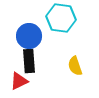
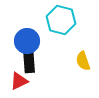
cyan hexagon: moved 2 px down; rotated 8 degrees clockwise
blue circle: moved 2 px left, 5 px down
yellow semicircle: moved 8 px right, 5 px up
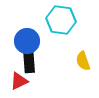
cyan hexagon: rotated 8 degrees counterclockwise
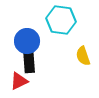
yellow semicircle: moved 5 px up
